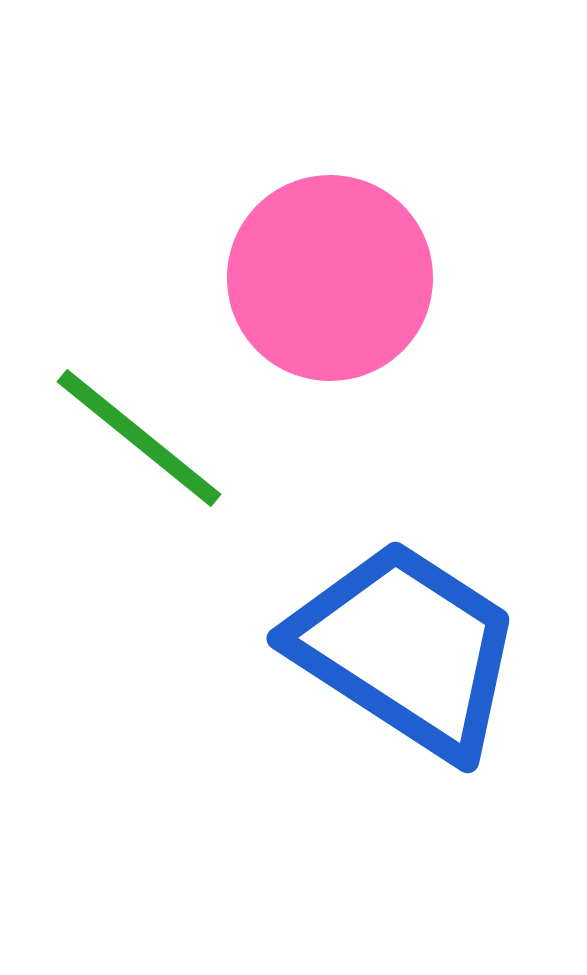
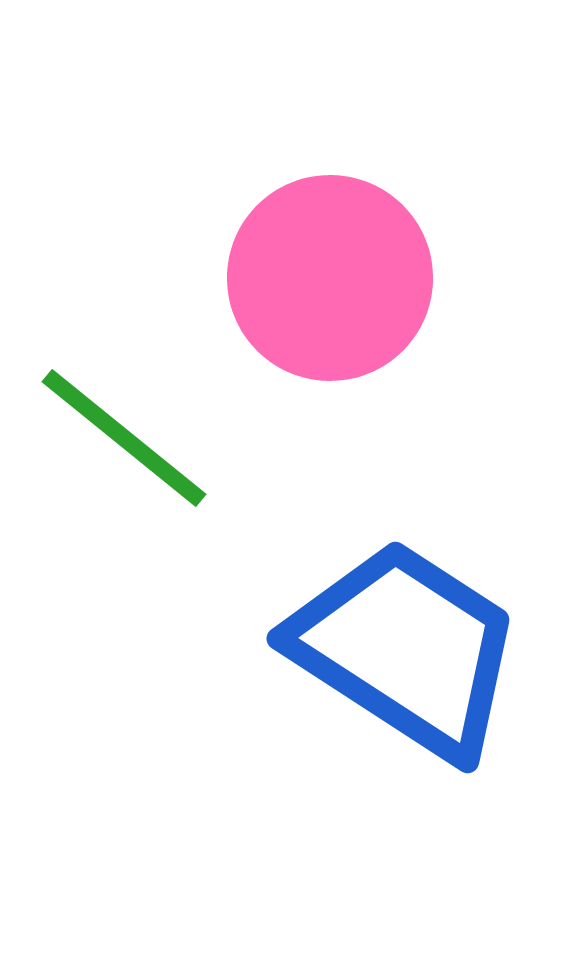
green line: moved 15 px left
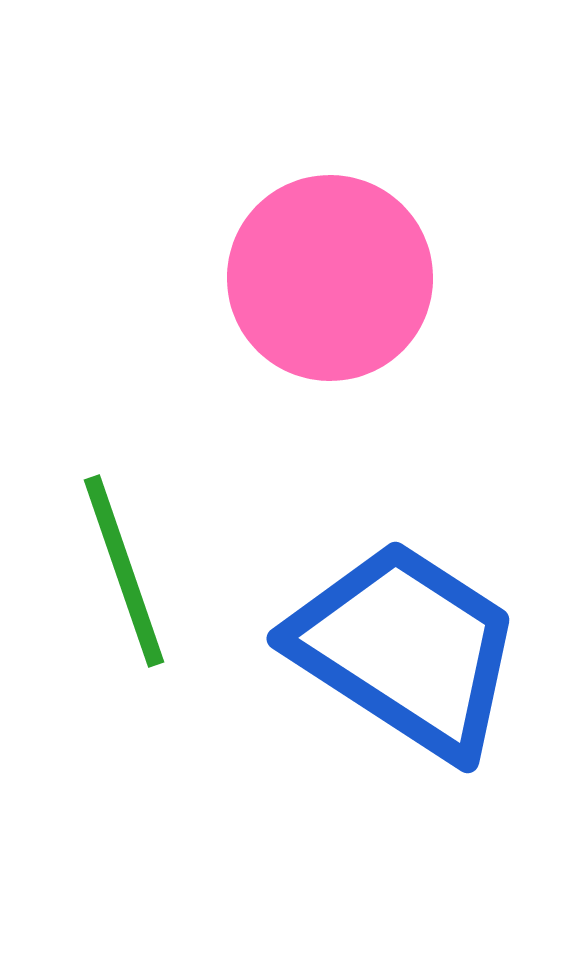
green line: moved 133 px down; rotated 32 degrees clockwise
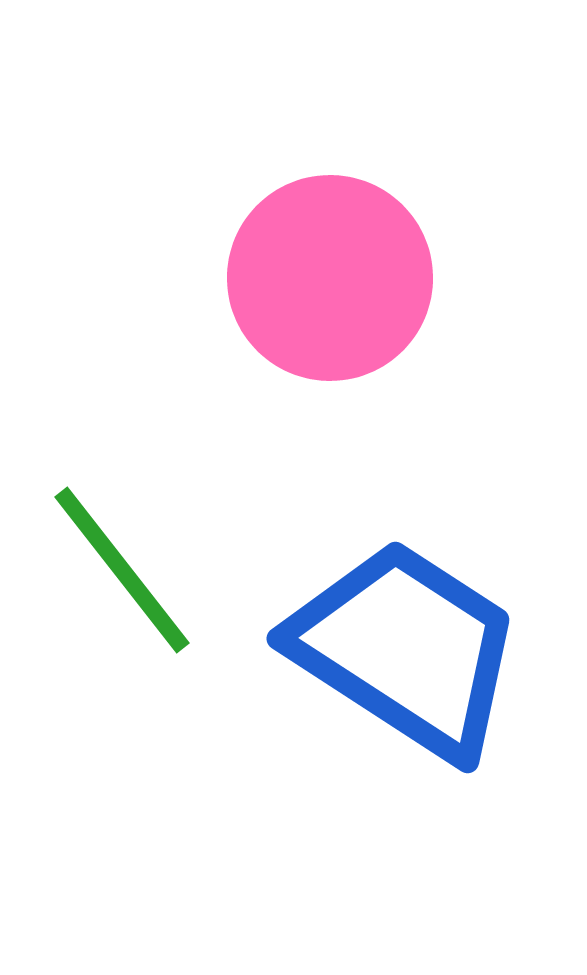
green line: moved 2 px left, 1 px up; rotated 19 degrees counterclockwise
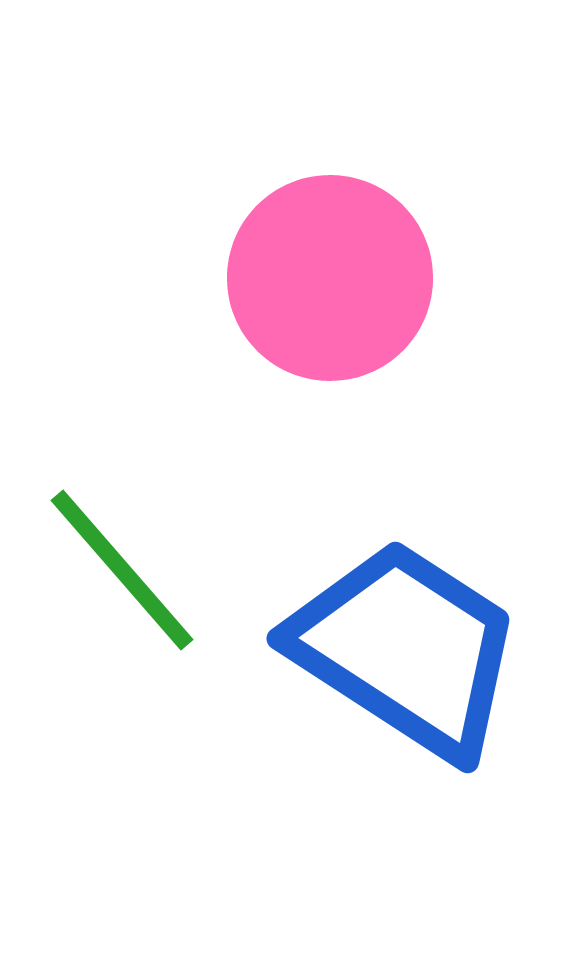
green line: rotated 3 degrees counterclockwise
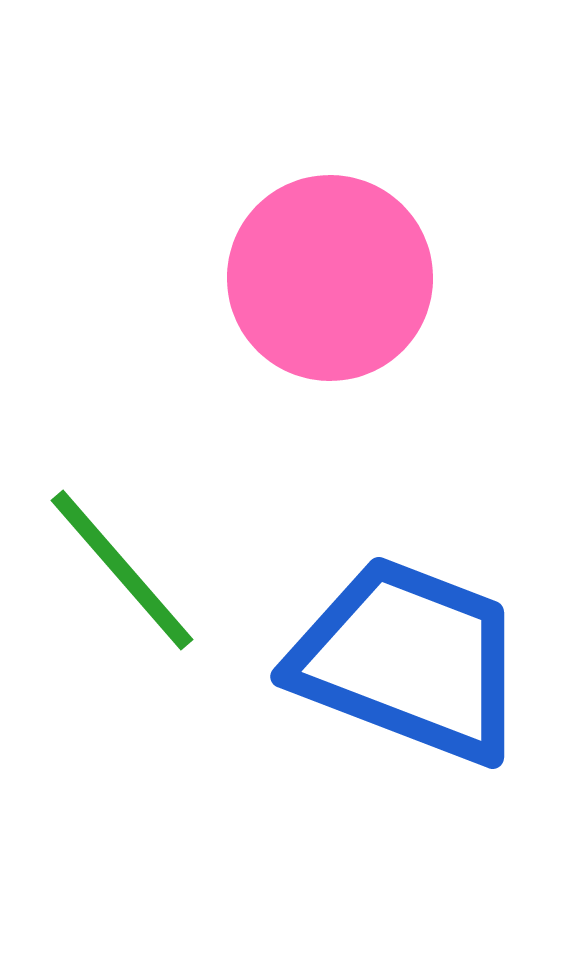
blue trapezoid: moved 3 px right, 11 px down; rotated 12 degrees counterclockwise
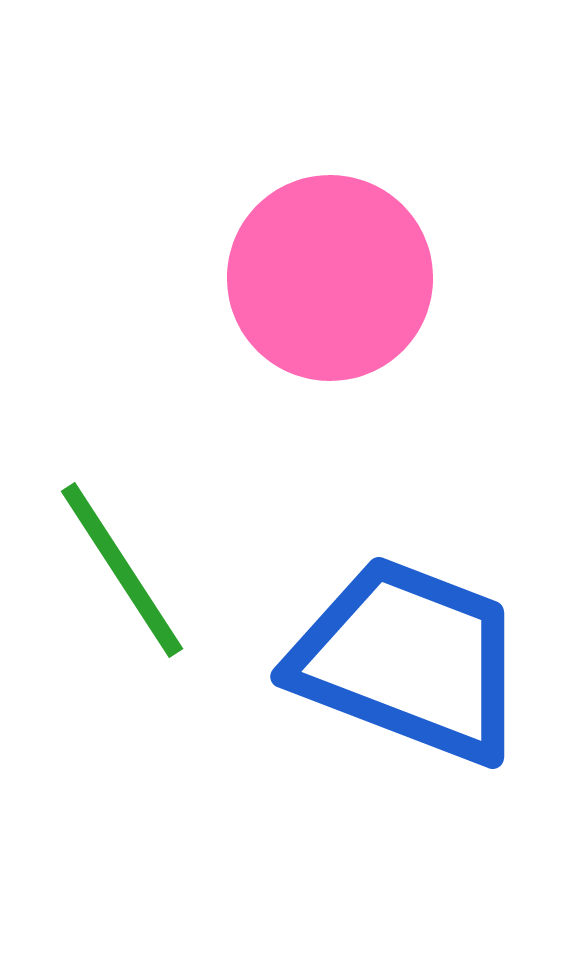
green line: rotated 8 degrees clockwise
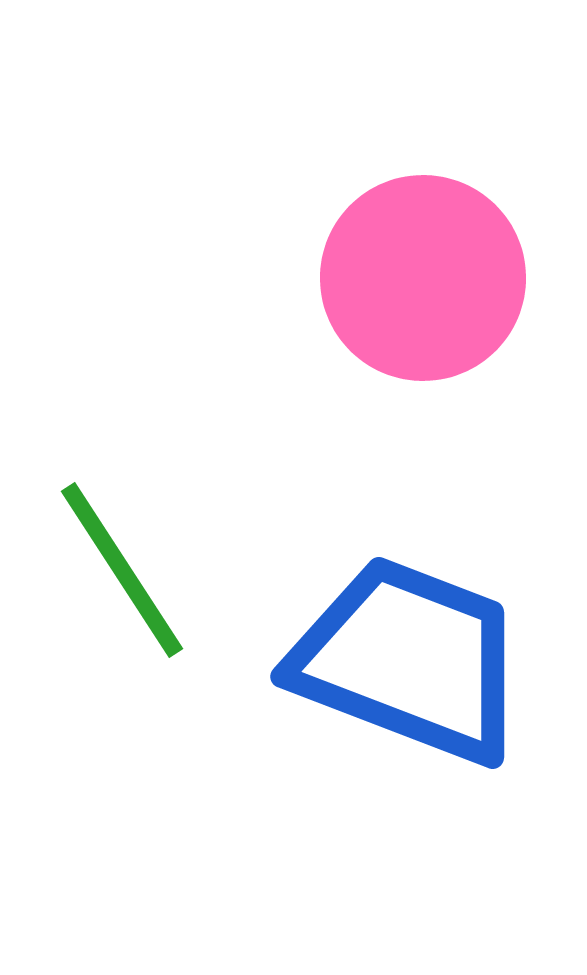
pink circle: moved 93 px right
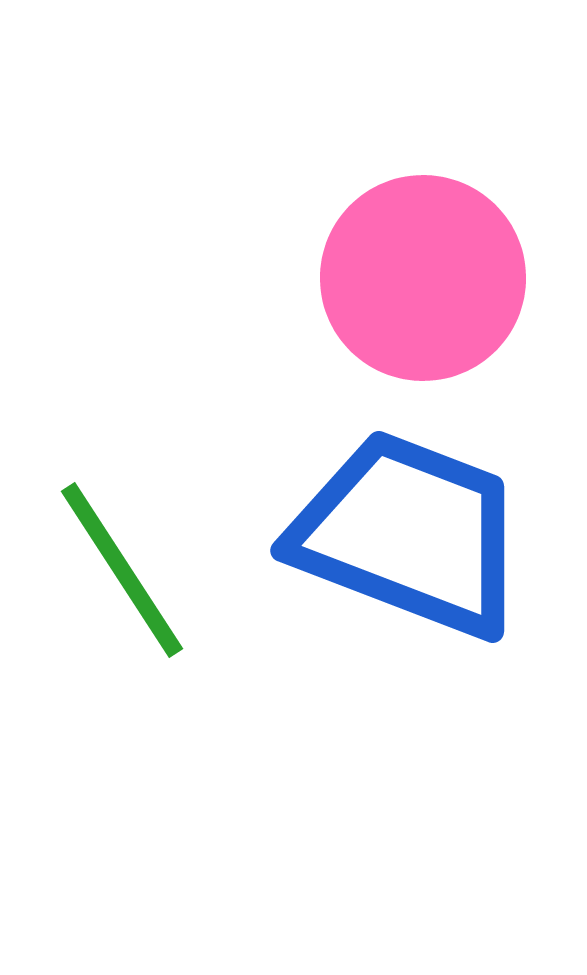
blue trapezoid: moved 126 px up
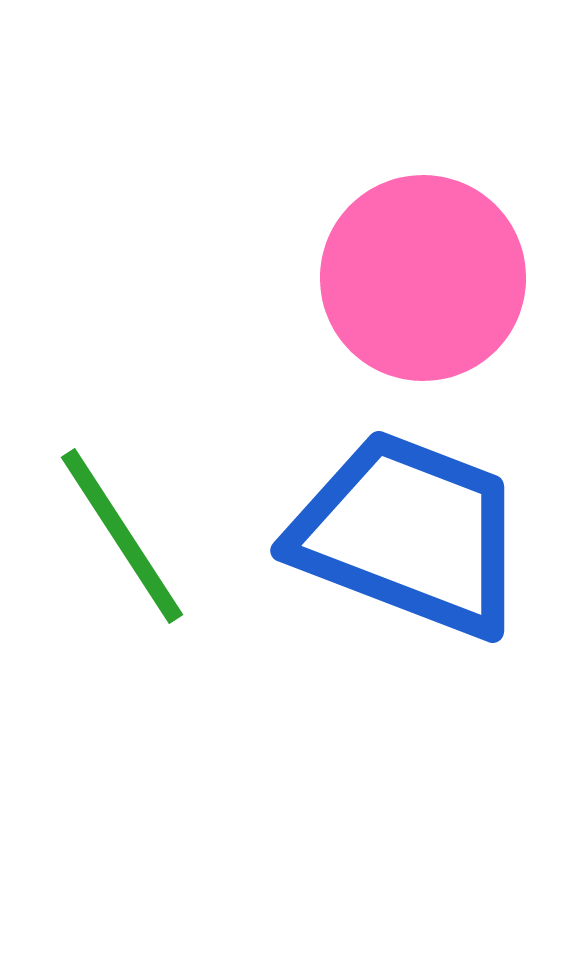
green line: moved 34 px up
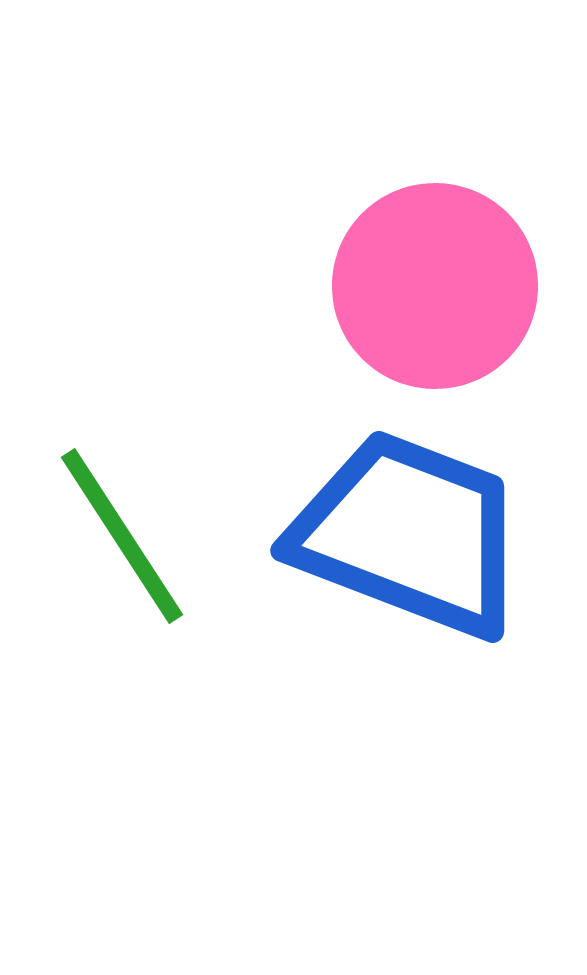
pink circle: moved 12 px right, 8 px down
